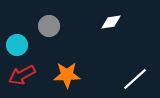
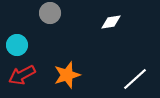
gray circle: moved 1 px right, 13 px up
orange star: rotated 16 degrees counterclockwise
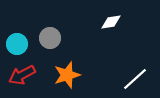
gray circle: moved 25 px down
cyan circle: moved 1 px up
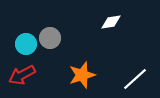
cyan circle: moved 9 px right
orange star: moved 15 px right
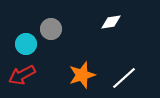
gray circle: moved 1 px right, 9 px up
white line: moved 11 px left, 1 px up
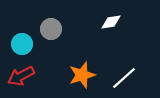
cyan circle: moved 4 px left
red arrow: moved 1 px left, 1 px down
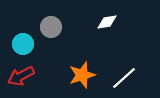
white diamond: moved 4 px left
gray circle: moved 2 px up
cyan circle: moved 1 px right
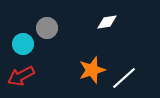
gray circle: moved 4 px left, 1 px down
orange star: moved 10 px right, 5 px up
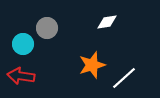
orange star: moved 5 px up
red arrow: rotated 36 degrees clockwise
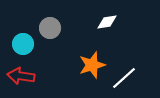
gray circle: moved 3 px right
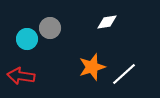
cyan circle: moved 4 px right, 5 px up
orange star: moved 2 px down
white line: moved 4 px up
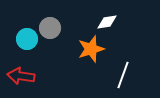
orange star: moved 1 px left, 18 px up
white line: moved 1 px left, 1 px down; rotated 28 degrees counterclockwise
